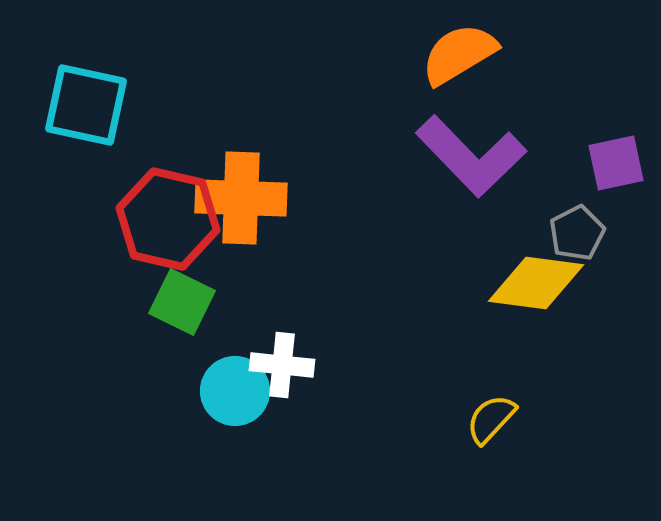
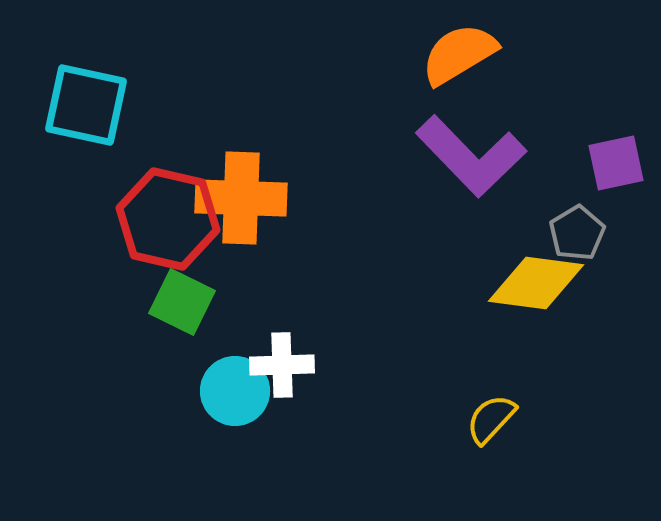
gray pentagon: rotated 4 degrees counterclockwise
white cross: rotated 8 degrees counterclockwise
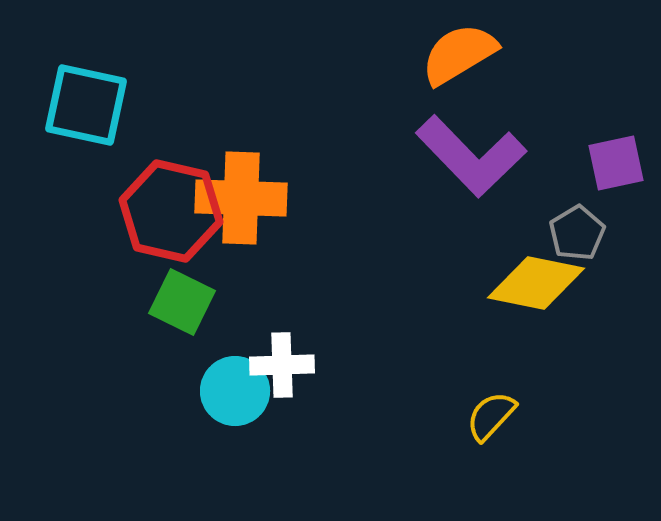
red hexagon: moved 3 px right, 8 px up
yellow diamond: rotated 4 degrees clockwise
yellow semicircle: moved 3 px up
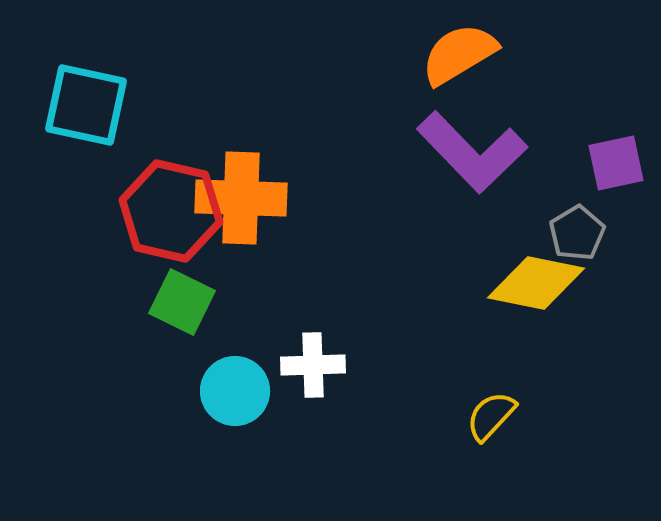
purple L-shape: moved 1 px right, 4 px up
white cross: moved 31 px right
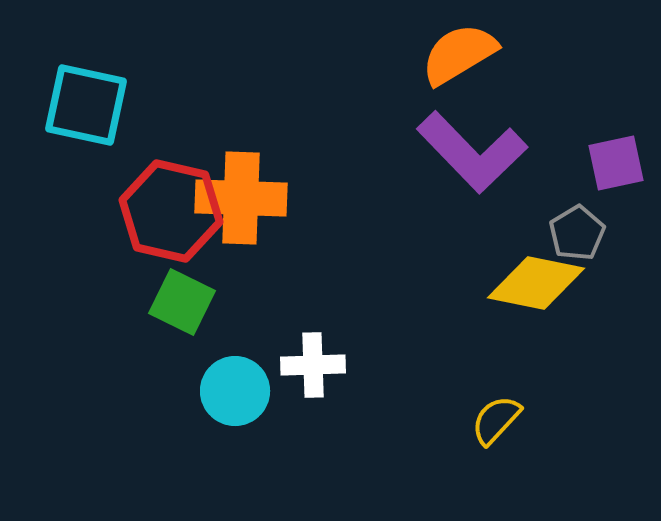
yellow semicircle: moved 5 px right, 4 px down
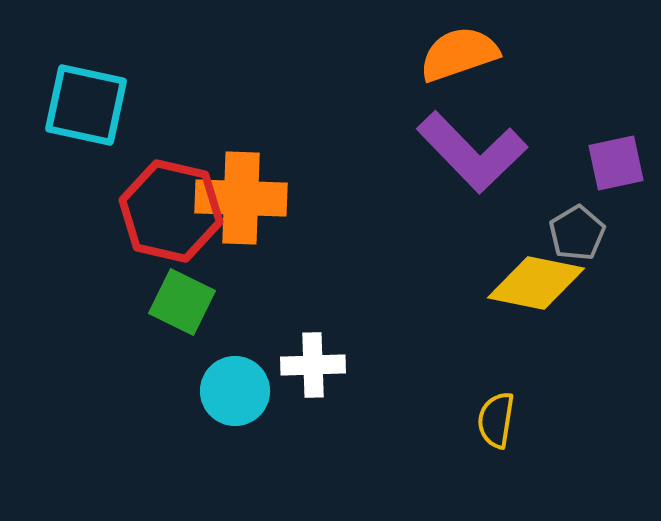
orange semicircle: rotated 12 degrees clockwise
yellow semicircle: rotated 34 degrees counterclockwise
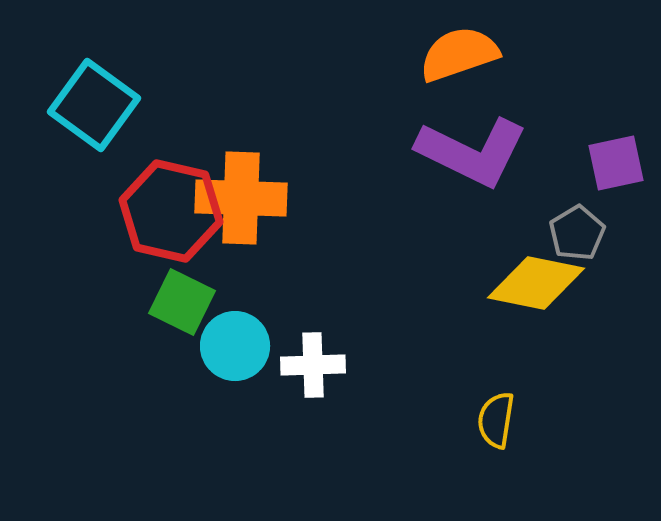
cyan square: moved 8 px right; rotated 24 degrees clockwise
purple L-shape: rotated 20 degrees counterclockwise
cyan circle: moved 45 px up
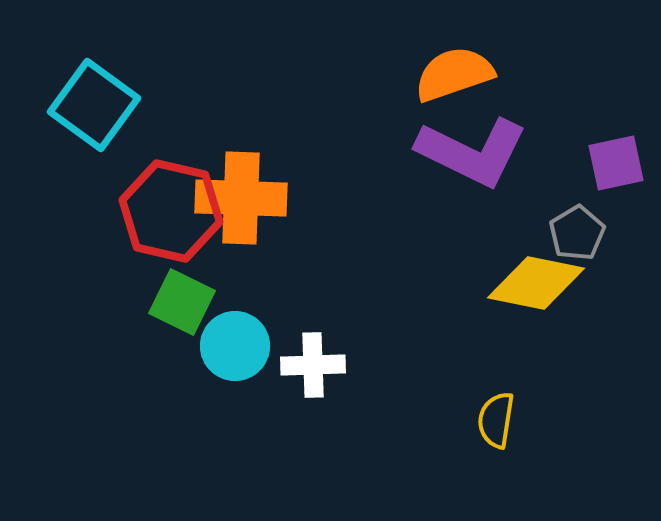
orange semicircle: moved 5 px left, 20 px down
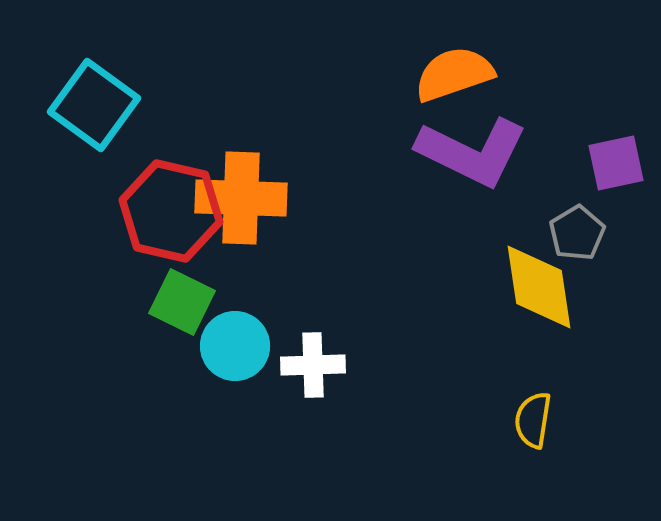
yellow diamond: moved 3 px right, 4 px down; rotated 70 degrees clockwise
yellow semicircle: moved 37 px right
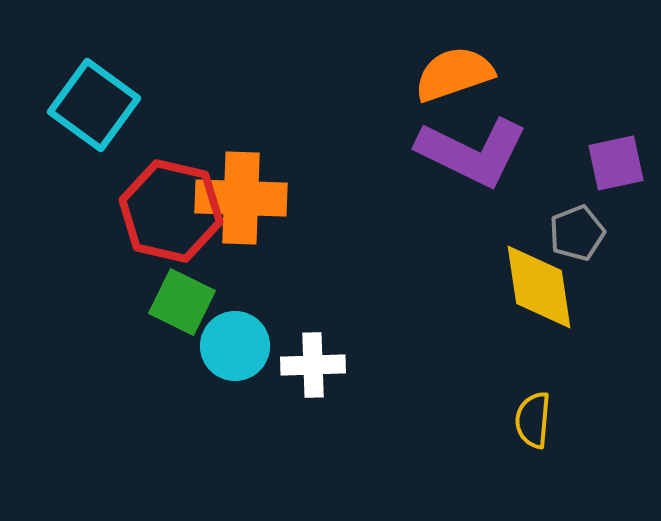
gray pentagon: rotated 10 degrees clockwise
yellow semicircle: rotated 4 degrees counterclockwise
